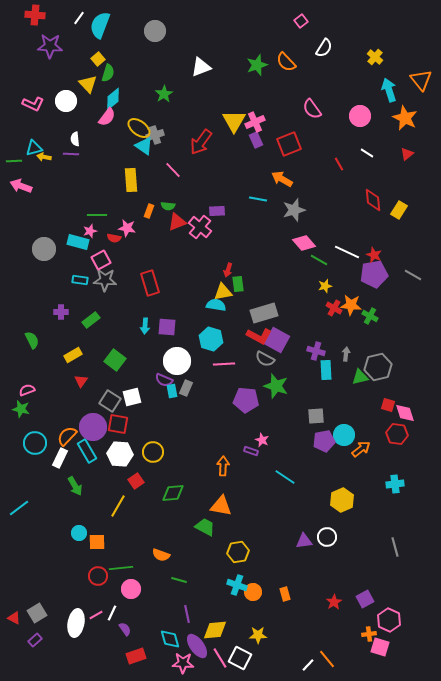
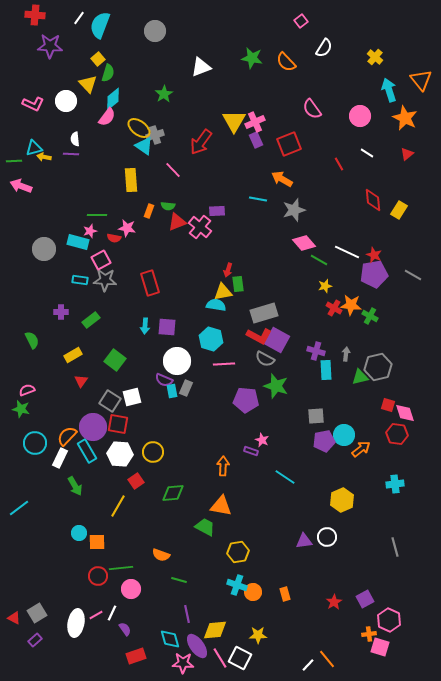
green star at (257, 65): moved 5 px left, 7 px up; rotated 30 degrees clockwise
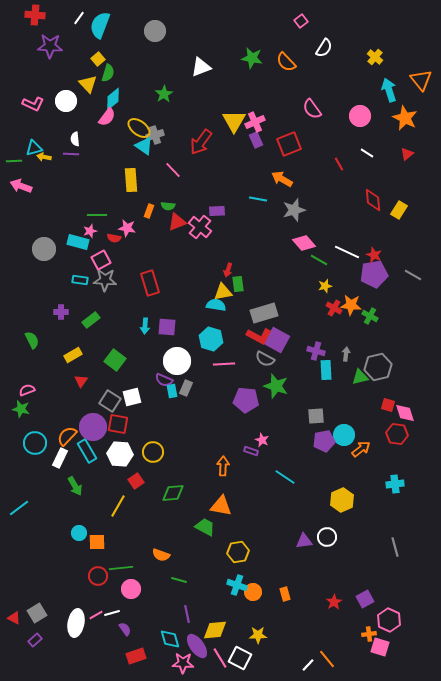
white line at (112, 613): rotated 49 degrees clockwise
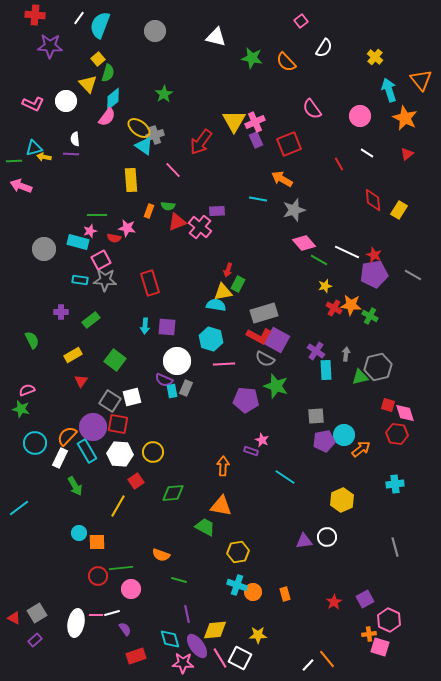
white triangle at (201, 67): moved 15 px right, 30 px up; rotated 35 degrees clockwise
green rectangle at (238, 284): rotated 35 degrees clockwise
purple cross at (316, 351): rotated 18 degrees clockwise
pink line at (96, 615): rotated 32 degrees clockwise
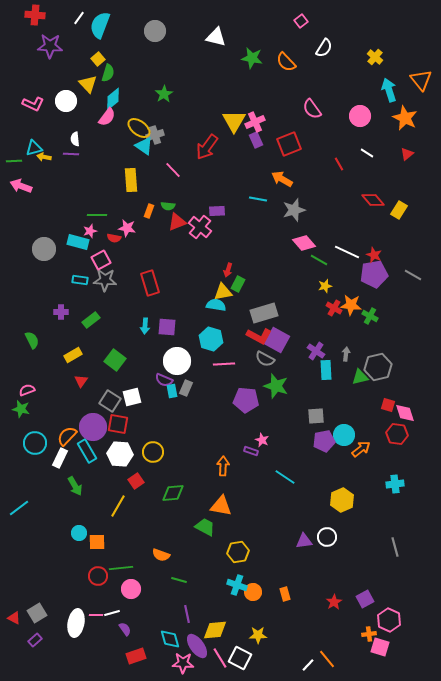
red arrow at (201, 142): moved 6 px right, 5 px down
red diamond at (373, 200): rotated 35 degrees counterclockwise
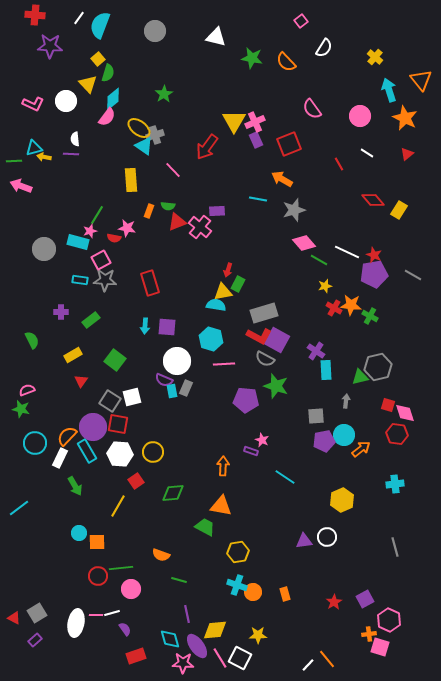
green line at (97, 215): rotated 60 degrees counterclockwise
gray arrow at (346, 354): moved 47 px down
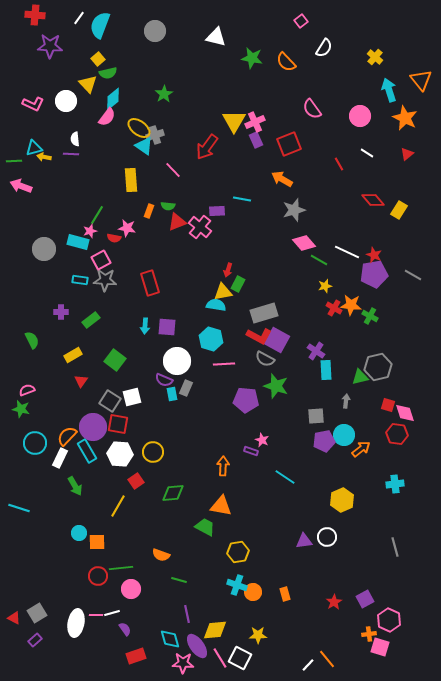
green semicircle at (108, 73): rotated 60 degrees clockwise
cyan line at (258, 199): moved 16 px left
cyan rectangle at (172, 391): moved 3 px down
cyan line at (19, 508): rotated 55 degrees clockwise
